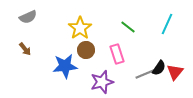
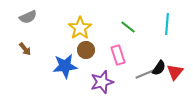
cyan line: rotated 20 degrees counterclockwise
pink rectangle: moved 1 px right, 1 px down
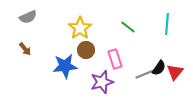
pink rectangle: moved 3 px left, 4 px down
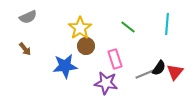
brown circle: moved 4 px up
purple star: moved 4 px right, 1 px down; rotated 25 degrees clockwise
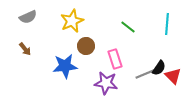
yellow star: moved 8 px left, 7 px up; rotated 10 degrees clockwise
red triangle: moved 2 px left, 4 px down; rotated 24 degrees counterclockwise
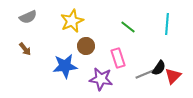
pink rectangle: moved 3 px right, 1 px up
red triangle: rotated 30 degrees clockwise
purple star: moved 5 px left, 4 px up
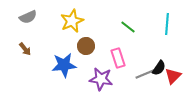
blue star: moved 1 px left, 1 px up
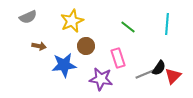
brown arrow: moved 14 px right, 3 px up; rotated 40 degrees counterclockwise
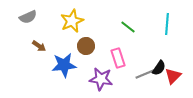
brown arrow: rotated 24 degrees clockwise
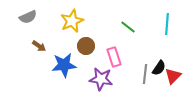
pink rectangle: moved 4 px left, 1 px up
gray line: rotated 60 degrees counterclockwise
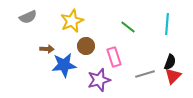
brown arrow: moved 8 px right, 3 px down; rotated 32 degrees counterclockwise
black semicircle: moved 11 px right, 6 px up; rotated 14 degrees counterclockwise
gray line: rotated 66 degrees clockwise
purple star: moved 2 px left, 1 px down; rotated 25 degrees counterclockwise
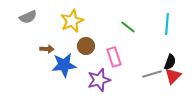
gray line: moved 7 px right
